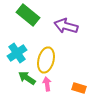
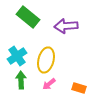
green rectangle: moved 2 px down
purple arrow: rotated 20 degrees counterclockwise
cyan cross: moved 3 px down
green arrow: moved 6 px left, 2 px down; rotated 54 degrees clockwise
pink arrow: moved 2 px right; rotated 120 degrees counterclockwise
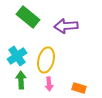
pink arrow: rotated 56 degrees counterclockwise
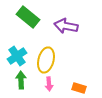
purple arrow: rotated 15 degrees clockwise
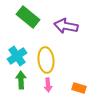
yellow ellipse: rotated 20 degrees counterclockwise
pink arrow: moved 1 px left, 1 px down
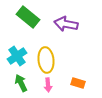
purple arrow: moved 2 px up
green arrow: moved 3 px down; rotated 24 degrees counterclockwise
orange rectangle: moved 1 px left, 5 px up
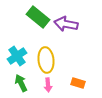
green rectangle: moved 10 px right
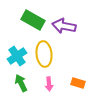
green rectangle: moved 5 px left, 3 px down; rotated 10 degrees counterclockwise
purple arrow: moved 2 px left, 2 px down
yellow ellipse: moved 2 px left, 6 px up
pink arrow: moved 1 px right, 1 px up
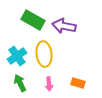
green arrow: moved 1 px left
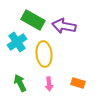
cyan cross: moved 14 px up
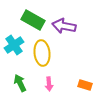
cyan cross: moved 3 px left, 3 px down
yellow ellipse: moved 2 px left, 1 px up
orange rectangle: moved 7 px right, 2 px down
